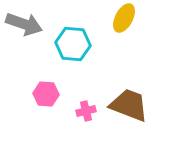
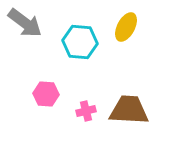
yellow ellipse: moved 2 px right, 9 px down
gray arrow: moved 1 px right, 1 px up; rotated 18 degrees clockwise
cyan hexagon: moved 7 px right, 2 px up
brown trapezoid: moved 5 px down; rotated 18 degrees counterclockwise
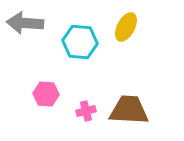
gray arrow: rotated 147 degrees clockwise
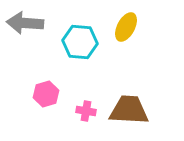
pink hexagon: rotated 20 degrees counterclockwise
pink cross: rotated 24 degrees clockwise
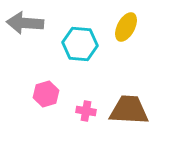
cyan hexagon: moved 2 px down
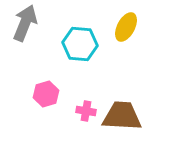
gray arrow: rotated 108 degrees clockwise
brown trapezoid: moved 7 px left, 6 px down
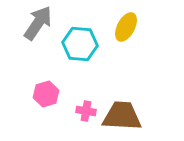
gray arrow: moved 13 px right; rotated 12 degrees clockwise
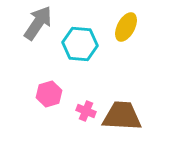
pink hexagon: moved 3 px right
pink cross: rotated 12 degrees clockwise
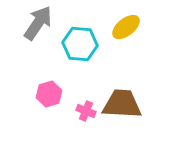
yellow ellipse: rotated 24 degrees clockwise
brown trapezoid: moved 12 px up
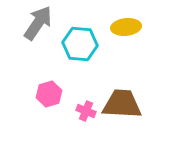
yellow ellipse: rotated 32 degrees clockwise
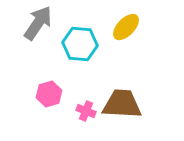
yellow ellipse: rotated 40 degrees counterclockwise
